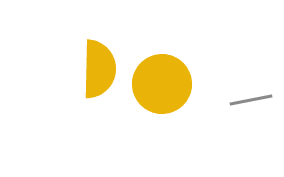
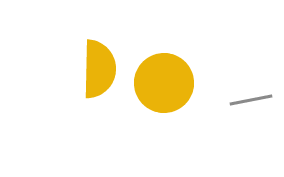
yellow circle: moved 2 px right, 1 px up
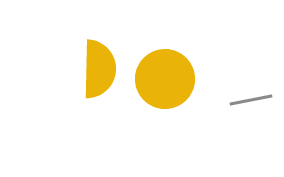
yellow circle: moved 1 px right, 4 px up
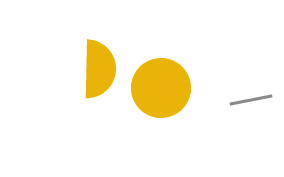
yellow circle: moved 4 px left, 9 px down
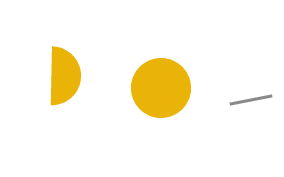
yellow semicircle: moved 35 px left, 7 px down
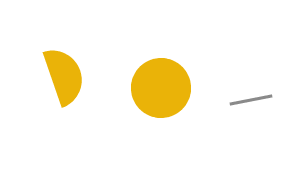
yellow semicircle: rotated 20 degrees counterclockwise
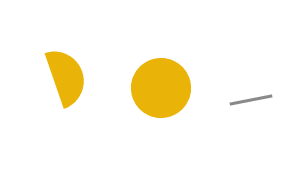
yellow semicircle: moved 2 px right, 1 px down
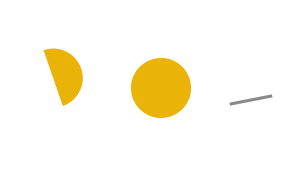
yellow semicircle: moved 1 px left, 3 px up
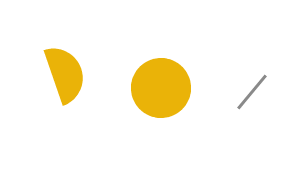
gray line: moved 1 px right, 8 px up; rotated 39 degrees counterclockwise
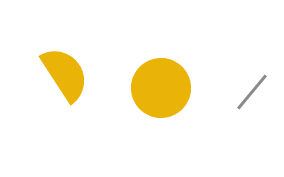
yellow semicircle: rotated 14 degrees counterclockwise
